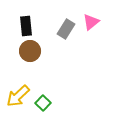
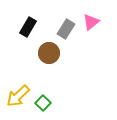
black rectangle: moved 2 px right, 1 px down; rotated 36 degrees clockwise
brown circle: moved 19 px right, 2 px down
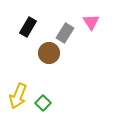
pink triangle: rotated 24 degrees counterclockwise
gray rectangle: moved 1 px left, 4 px down
yellow arrow: rotated 25 degrees counterclockwise
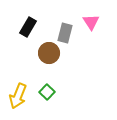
gray rectangle: rotated 18 degrees counterclockwise
green square: moved 4 px right, 11 px up
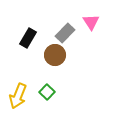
black rectangle: moved 11 px down
gray rectangle: rotated 30 degrees clockwise
brown circle: moved 6 px right, 2 px down
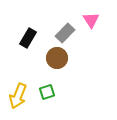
pink triangle: moved 2 px up
brown circle: moved 2 px right, 3 px down
green square: rotated 28 degrees clockwise
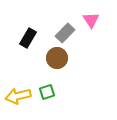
yellow arrow: rotated 55 degrees clockwise
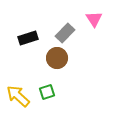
pink triangle: moved 3 px right, 1 px up
black rectangle: rotated 42 degrees clockwise
yellow arrow: rotated 55 degrees clockwise
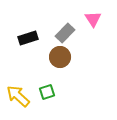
pink triangle: moved 1 px left
brown circle: moved 3 px right, 1 px up
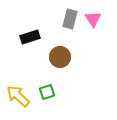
gray rectangle: moved 5 px right, 14 px up; rotated 30 degrees counterclockwise
black rectangle: moved 2 px right, 1 px up
